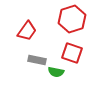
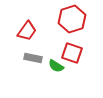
gray rectangle: moved 4 px left, 2 px up
green semicircle: moved 6 px up; rotated 21 degrees clockwise
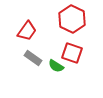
red hexagon: rotated 16 degrees counterclockwise
gray rectangle: rotated 24 degrees clockwise
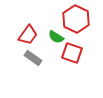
red hexagon: moved 4 px right
red trapezoid: moved 1 px right, 4 px down
green semicircle: moved 29 px up
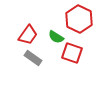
red hexagon: moved 3 px right
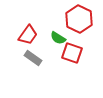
green semicircle: moved 2 px right, 1 px down
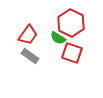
red hexagon: moved 8 px left, 4 px down
gray rectangle: moved 3 px left, 2 px up
